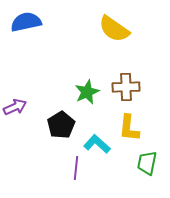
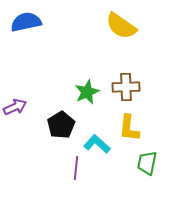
yellow semicircle: moved 7 px right, 3 px up
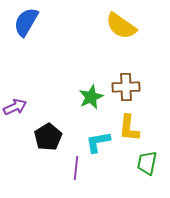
blue semicircle: rotated 48 degrees counterclockwise
green star: moved 4 px right, 5 px down
black pentagon: moved 13 px left, 12 px down
cyan L-shape: moved 1 px right, 2 px up; rotated 52 degrees counterclockwise
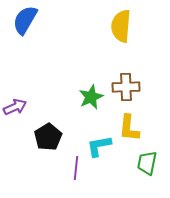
blue semicircle: moved 1 px left, 2 px up
yellow semicircle: rotated 60 degrees clockwise
cyan L-shape: moved 1 px right, 4 px down
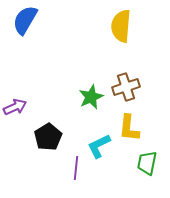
brown cross: rotated 16 degrees counterclockwise
cyan L-shape: rotated 16 degrees counterclockwise
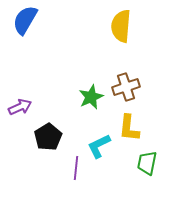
purple arrow: moved 5 px right
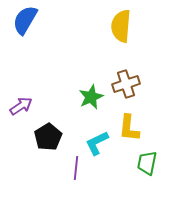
brown cross: moved 3 px up
purple arrow: moved 1 px right, 1 px up; rotated 10 degrees counterclockwise
cyan L-shape: moved 2 px left, 3 px up
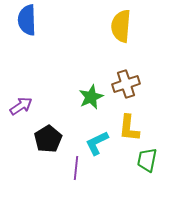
blue semicircle: moved 2 px right; rotated 32 degrees counterclockwise
black pentagon: moved 2 px down
green trapezoid: moved 3 px up
